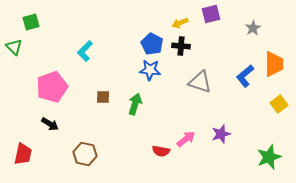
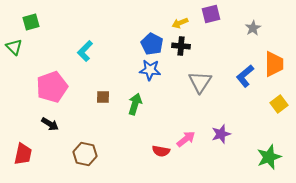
gray triangle: rotated 45 degrees clockwise
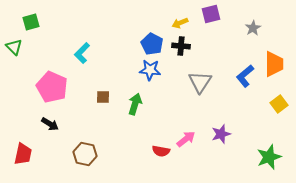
cyan L-shape: moved 3 px left, 2 px down
pink pentagon: rotated 28 degrees counterclockwise
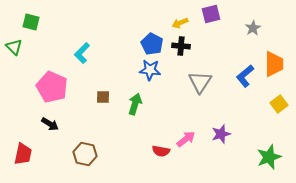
green square: rotated 30 degrees clockwise
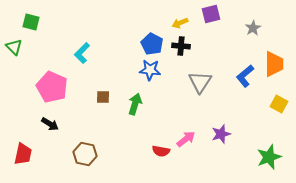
yellow square: rotated 24 degrees counterclockwise
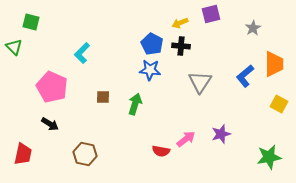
green star: rotated 10 degrees clockwise
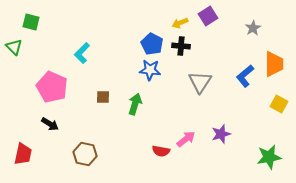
purple square: moved 3 px left, 2 px down; rotated 18 degrees counterclockwise
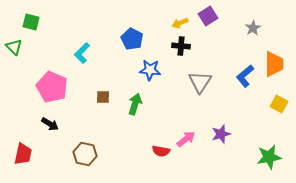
blue pentagon: moved 20 px left, 5 px up
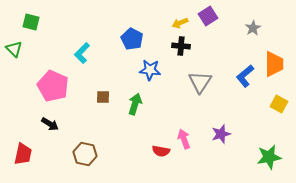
green triangle: moved 2 px down
pink pentagon: moved 1 px right, 1 px up
pink arrow: moved 2 px left; rotated 72 degrees counterclockwise
